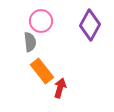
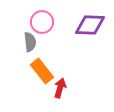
pink circle: moved 1 px right, 1 px down
purple diamond: rotated 64 degrees clockwise
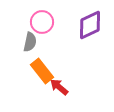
purple diamond: rotated 28 degrees counterclockwise
gray semicircle: rotated 18 degrees clockwise
red arrow: moved 1 px left, 1 px up; rotated 66 degrees counterclockwise
